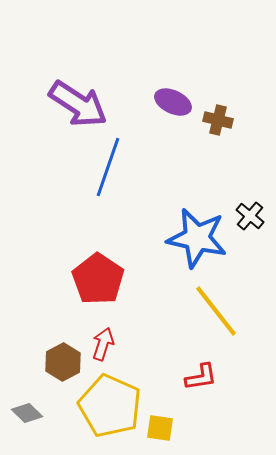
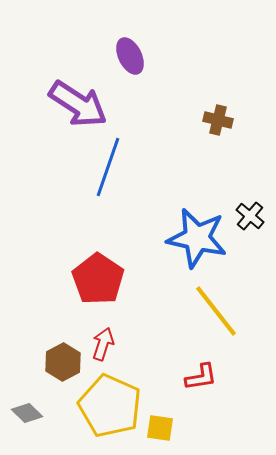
purple ellipse: moved 43 px left, 46 px up; rotated 39 degrees clockwise
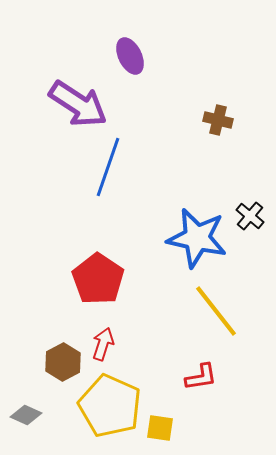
gray diamond: moved 1 px left, 2 px down; rotated 20 degrees counterclockwise
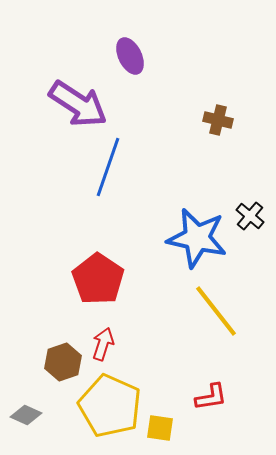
brown hexagon: rotated 9 degrees clockwise
red L-shape: moved 10 px right, 20 px down
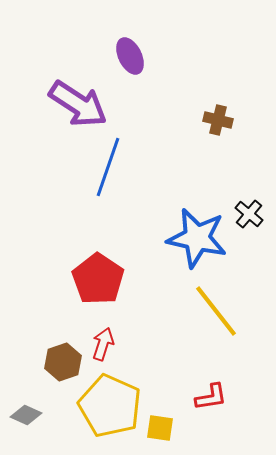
black cross: moved 1 px left, 2 px up
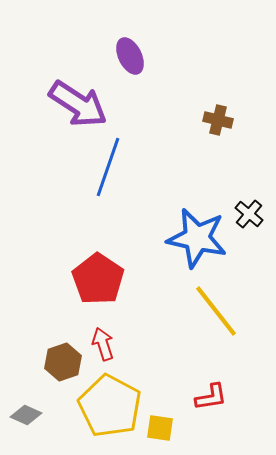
red arrow: rotated 36 degrees counterclockwise
yellow pentagon: rotated 4 degrees clockwise
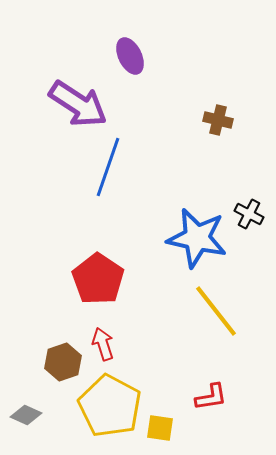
black cross: rotated 12 degrees counterclockwise
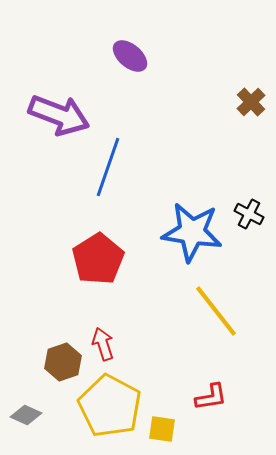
purple ellipse: rotated 24 degrees counterclockwise
purple arrow: moved 19 px left, 11 px down; rotated 12 degrees counterclockwise
brown cross: moved 33 px right, 18 px up; rotated 32 degrees clockwise
blue star: moved 5 px left, 6 px up; rotated 4 degrees counterclockwise
red pentagon: moved 20 px up; rotated 6 degrees clockwise
yellow square: moved 2 px right, 1 px down
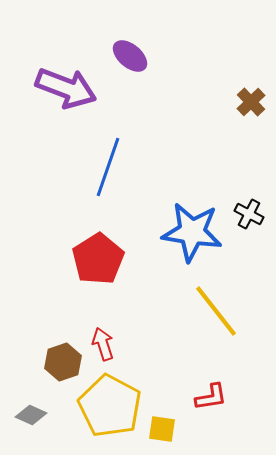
purple arrow: moved 7 px right, 27 px up
gray diamond: moved 5 px right
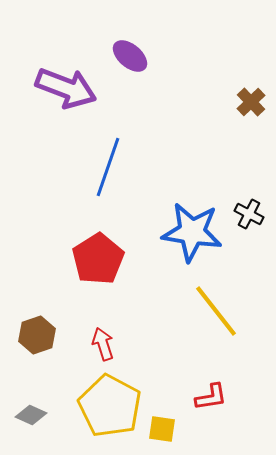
brown hexagon: moved 26 px left, 27 px up
